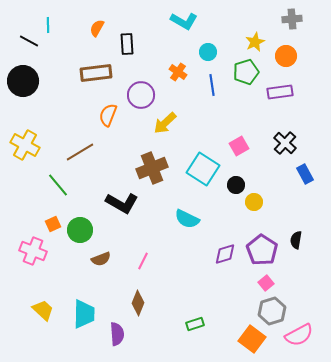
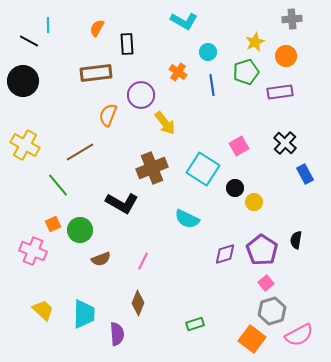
yellow arrow at (165, 123): rotated 85 degrees counterclockwise
black circle at (236, 185): moved 1 px left, 3 px down
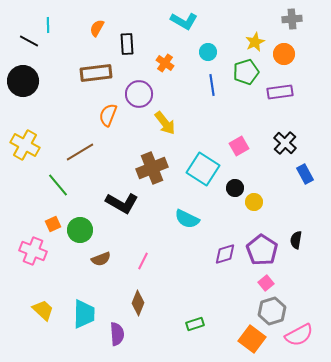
orange circle at (286, 56): moved 2 px left, 2 px up
orange cross at (178, 72): moved 13 px left, 9 px up
purple circle at (141, 95): moved 2 px left, 1 px up
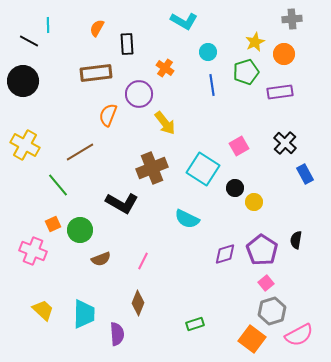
orange cross at (165, 63): moved 5 px down
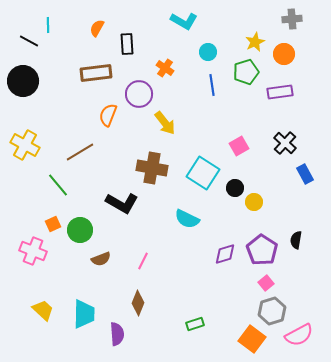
brown cross at (152, 168): rotated 32 degrees clockwise
cyan square at (203, 169): moved 4 px down
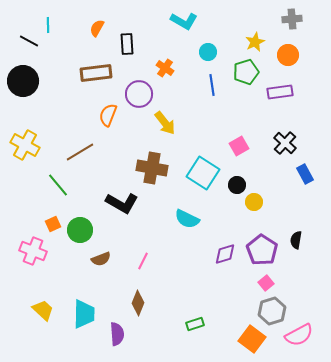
orange circle at (284, 54): moved 4 px right, 1 px down
black circle at (235, 188): moved 2 px right, 3 px up
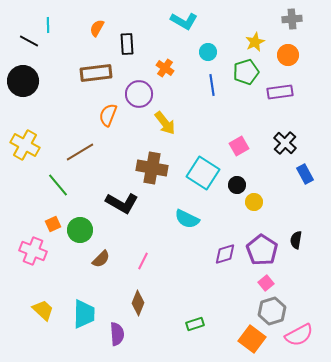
brown semicircle at (101, 259): rotated 24 degrees counterclockwise
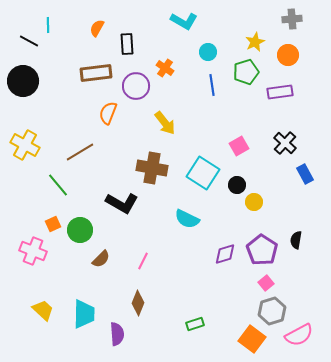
purple circle at (139, 94): moved 3 px left, 8 px up
orange semicircle at (108, 115): moved 2 px up
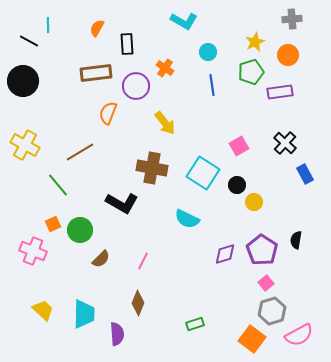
green pentagon at (246, 72): moved 5 px right
